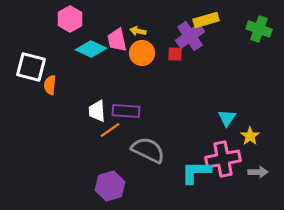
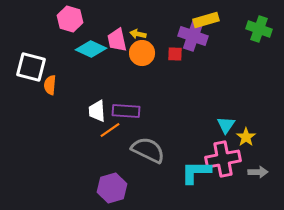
pink hexagon: rotated 15 degrees counterclockwise
yellow arrow: moved 3 px down
purple cross: moved 3 px right; rotated 36 degrees counterclockwise
cyan triangle: moved 1 px left, 7 px down
yellow star: moved 4 px left, 1 px down
purple hexagon: moved 2 px right, 2 px down
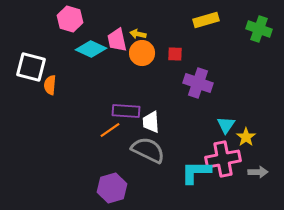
purple cross: moved 5 px right, 47 px down
white trapezoid: moved 54 px right, 11 px down
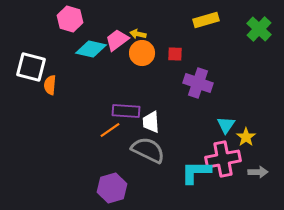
green cross: rotated 25 degrees clockwise
pink trapezoid: rotated 65 degrees clockwise
cyan diamond: rotated 12 degrees counterclockwise
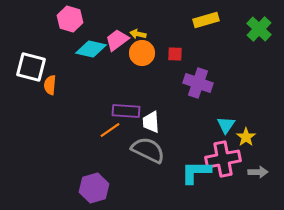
purple hexagon: moved 18 px left
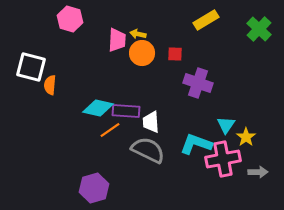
yellow rectangle: rotated 15 degrees counterclockwise
pink trapezoid: rotated 130 degrees clockwise
cyan diamond: moved 7 px right, 59 px down
cyan L-shape: moved 28 px up; rotated 20 degrees clockwise
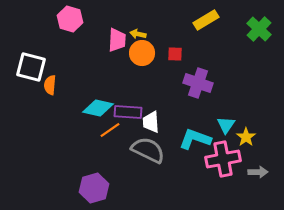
purple rectangle: moved 2 px right, 1 px down
cyan L-shape: moved 1 px left, 5 px up
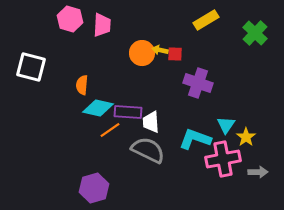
green cross: moved 4 px left, 4 px down
yellow arrow: moved 22 px right, 16 px down
pink trapezoid: moved 15 px left, 15 px up
orange semicircle: moved 32 px right
